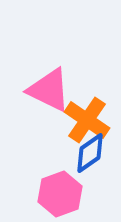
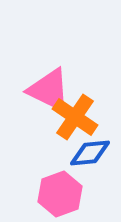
orange cross: moved 12 px left, 3 px up
blue diamond: rotated 30 degrees clockwise
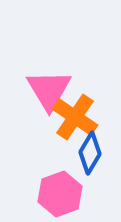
pink triangle: rotated 33 degrees clockwise
blue diamond: rotated 54 degrees counterclockwise
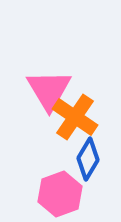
blue diamond: moved 2 px left, 6 px down
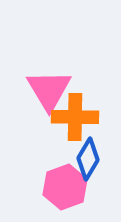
orange cross: rotated 33 degrees counterclockwise
pink hexagon: moved 5 px right, 7 px up
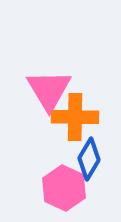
blue diamond: moved 1 px right
pink hexagon: moved 1 px left, 1 px down; rotated 15 degrees counterclockwise
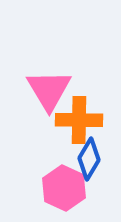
orange cross: moved 4 px right, 3 px down
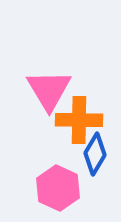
blue diamond: moved 6 px right, 5 px up
pink hexagon: moved 6 px left
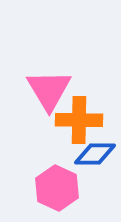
blue diamond: rotated 60 degrees clockwise
pink hexagon: moved 1 px left
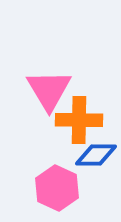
blue diamond: moved 1 px right, 1 px down
